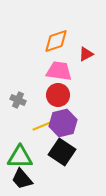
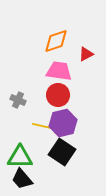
yellow line: rotated 36 degrees clockwise
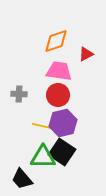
gray cross: moved 1 px right, 6 px up; rotated 21 degrees counterclockwise
green triangle: moved 23 px right
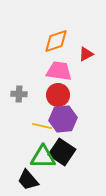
purple hexagon: moved 4 px up; rotated 8 degrees clockwise
black trapezoid: moved 6 px right, 1 px down
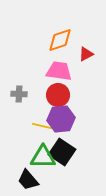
orange diamond: moved 4 px right, 1 px up
purple hexagon: moved 2 px left
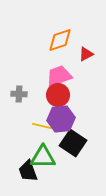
pink trapezoid: moved 5 px down; rotated 28 degrees counterclockwise
black square: moved 11 px right, 9 px up
black trapezoid: moved 9 px up; rotated 20 degrees clockwise
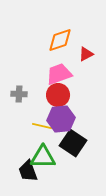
pink trapezoid: moved 2 px up
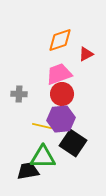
red circle: moved 4 px right, 1 px up
black trapezoid: rotated 100 degrees clockwise
